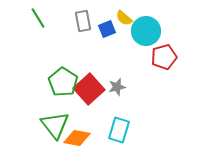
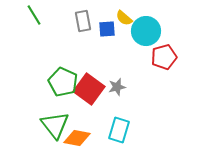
green line: moved 4 px left, 3 px up
blue square: rotated 18 degrees clockwise
green pentagon: rotated 8 degrees counterclockwise
red square: rotated 12 degrees counterclockwise
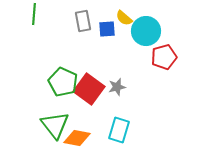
green line: moved 1 px up; rotated 35 degrees clockwise
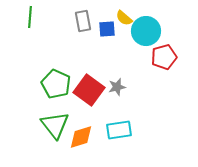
green line: moved 4 px left, 3 px down
green pentagon: moved 7 px left, 2 px down
red square: moved 1 px down
cyan rectangle: rotated 65 degrees clockwise
orange diamond: moved 4 px right, 1 px up; rotated 28 degrees counterclockwise
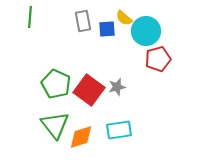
red pentagon: moved 6 px left, 2 px down
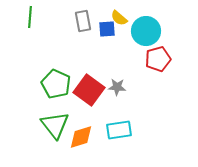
yellow semicircle: moved 5 px left
gray star: rotated 18 degrees clockwise
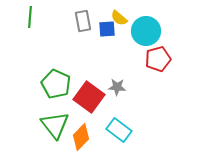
red square: moved 7 px down
cyan rectangle: rotated 45 degrees clockwise
orange diamond: rotated 28 degrees counterclockwise
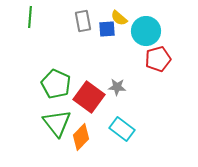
green triangle: moved 2 px right, 2 px up
cyan rectangle: moved 3 px right, 1 px up
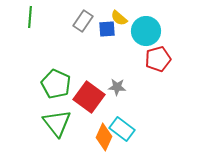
gray rectangle: rotated 45 degrees clockwise
orange diamond: moved 23 px right; rotated 20 degrees counterclockwise
